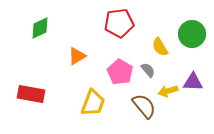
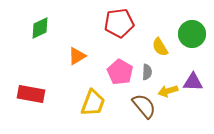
gray semicircle: moved 1 px left, 2 px down; rotated 42 degrees clockwise
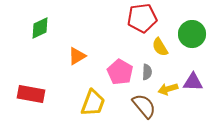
red pentagon: moved 23 px right, 5 px up
yellow arrow: moved 2 px up
